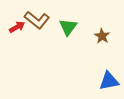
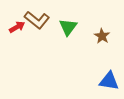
blue triangle: rotated 20 degrees clockwise
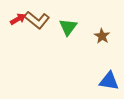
red arrow: moved 1 px right, 8 px up
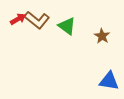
green triangle: moved 1 px left, 1 px up; rotated 30 degrees counterclockwise
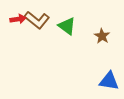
red arrow: rotated 21 degrees clockwise
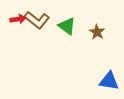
brown star: moved 5 px left, 4 px up
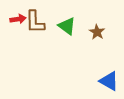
brown L-shape: moved 2 px left, 2 px down; rotated 50 degrees clockwise
blue triangle: rotated 20 degrees clockwise
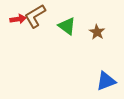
brown L-shape: moved 6 px up; rotated 60 degrees clockwise
blue triangle: moved 3 px left; rotated 50 degrees counterclockwise
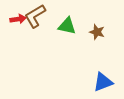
green triangle: rotated 24 degrees counterclockwise
brown star: rotated 14 degrees counterclockwise
blue triangle: moved 3 px left, 1 px down
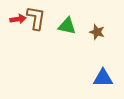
brown L-shape: moved 1 px right, 2 px down; rotated 130 degrees clockwise
blue triangle: moved 4 px up; rotated 20 degrees clockwise
